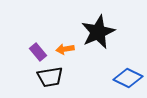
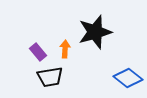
black star: moved 3 px left; rotated 8 degrees clockwise
orange arrow: rotated 102 degrees clockwise
blue diamond: rotated 12 degrees clockwise
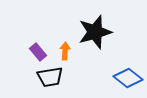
orange arrow: moved 2 px down
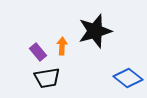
black star: moved 1 px up
orange arrow: moved 3 px left, 5 px up
black trapezoid: moved 3 px left, 1 px down
